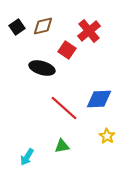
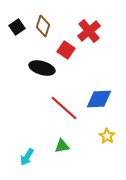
brown diamond: rotated 60 degrees counterclockwise
red square: moved 1 px left
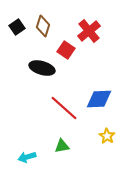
cyan arrow: rotated 42 degrees clockwise
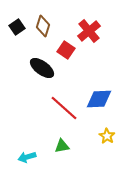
black ellipse: rotated 20 degrees clockwise
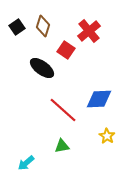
red line: moved 1 px left, 2 px down
cyan arrow: moved 1 px left, 6 px down; rotated 24 degrees counterclockwise
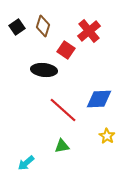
black ellipse: moved 2 px right, 2 px down; rotated 30 degrees counterclockwise
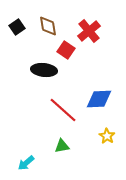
brown diamond: moved 5 px right; rotated 25 degrees counterclockwise
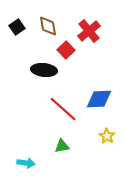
red square: rotated 12 degrees clockwise
red line: moved 1 px up
cyan arrow: rotated 132 degrees counterclockwise
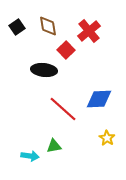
yellow star: moved 2 px down
green triangle: moved 8 px left
cyan arrow: moved 4 px right, 7 px up
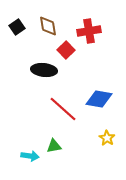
red cross: rotated 30 degrees clockwise
blue diamond: rotated 12 degrees clockwise
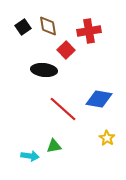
black square: moved 6 px right
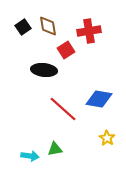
red square: rotated 12 degrees clockwise
green triangle: moved 1 px right, 3 px down
